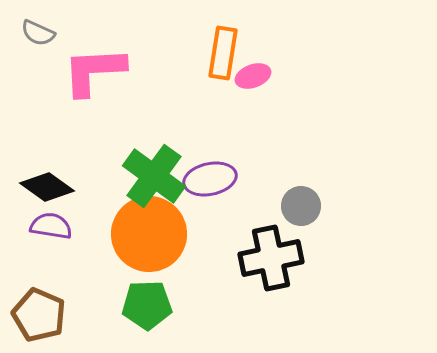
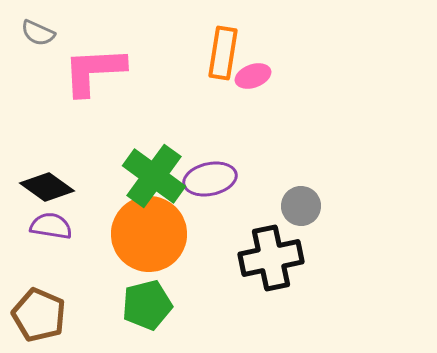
green pentagon: rotated 12 degrees counterclockwise
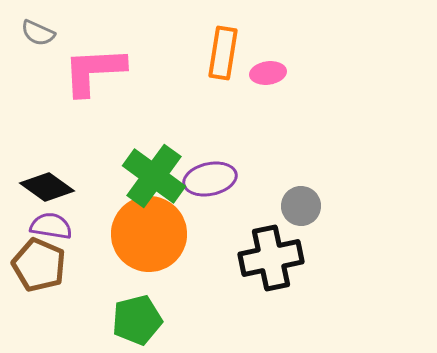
pink ellipse: moved 15 px right, 3 px up; rotated 12 degrees clockwise
green pentagon: moved 10 px left, 15 px down
brown pentagon: moved 50 px up
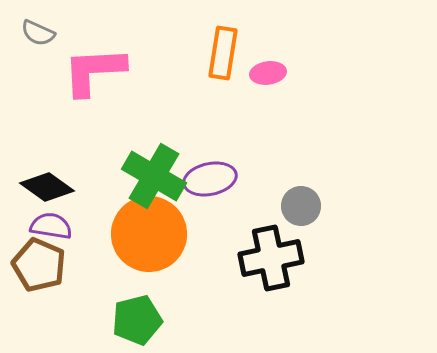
green cross: rotated 6 degrees counterclockwise
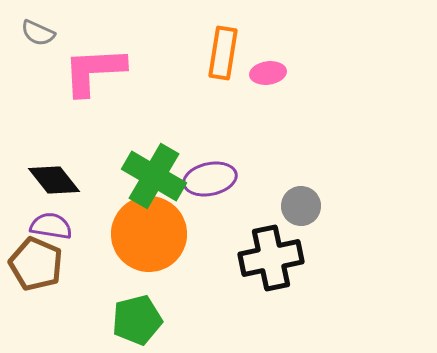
black diamond: moved 7 px right, 7 px up; rotated 16 degrees clockwise
brown pentagon: moved 3 px left, 1 px up
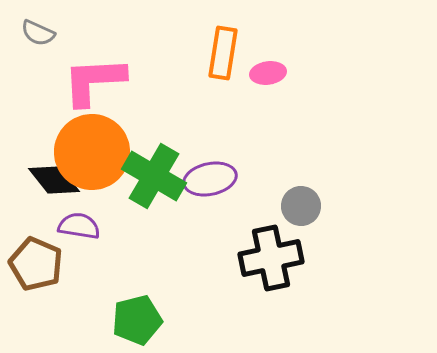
pink L-shape: moved 10 px down
purple semicircle: moved 28 px right
orange circle: moved 57 px left, 82 px up
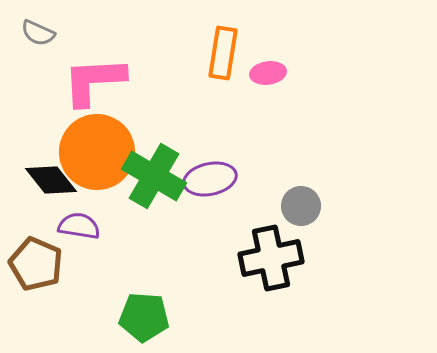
orange circle: moved 5 px right
black diamond: moved 3 px left
green pentagon: moved 7 px right, 3 px up; rotated 18 degrees clockwise
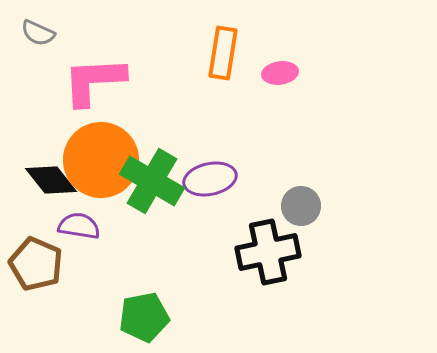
pink ellipse: moved 12 px right
orange circle: moved 4 px right, 8 px down
green cross: moved 2 px left, 5 px down
black cross: moved 3 px left, 6 px up
green pentagon: rotated 15 degrees counterclockwise
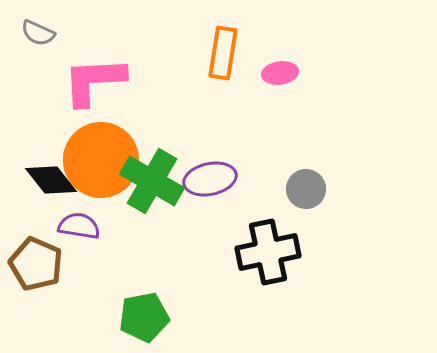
gray circle: moved 5 px right, 17 px up
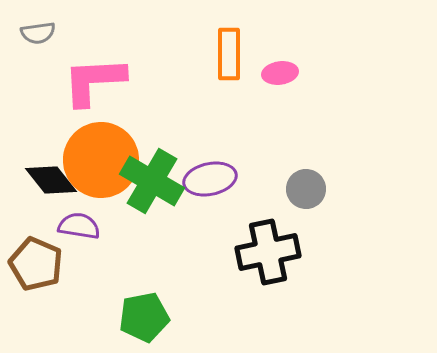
gray semicircle: rotated 32 degrees counterclockwise
orange rectangle: moved 6 px right, 1 px down; rotated 9 degrees counterclockwise
